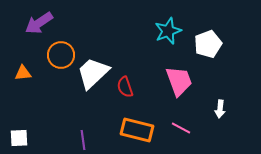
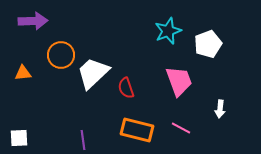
purple arrow: moved 6 px left, 2 px up; rotated 148 degrees counterclockwise
red semicircle: moved 1 px right, 1 px down
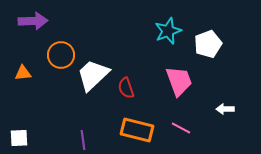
white trapezoid: moved 2 px down
white arrow: moved 5 px right; rotated 84 degrees clockwise
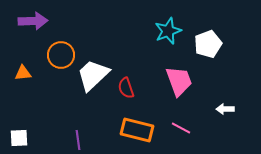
purple line: moved 5 px left
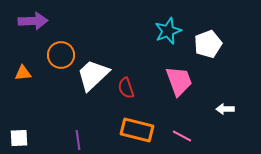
pink line: moved 1 px right, 8 px down
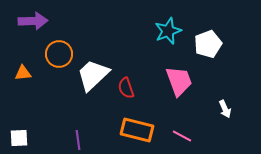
orange circle: moved 2 px left, 1 px up
white arrow: rotated 114 degrees counterclockwise
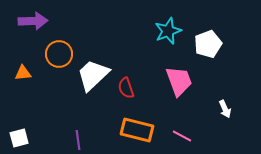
white square: rotated 12 degrees counterclockwise
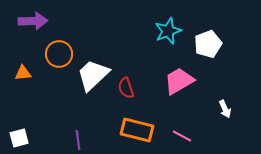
pink trapezoid: rotated 100 degrees counterclockwise
